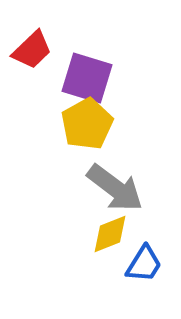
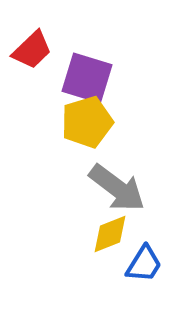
yellow pentagon: moved 2 px up; rotated 12 degrees clockwise
gray arrow: moved 2 px right
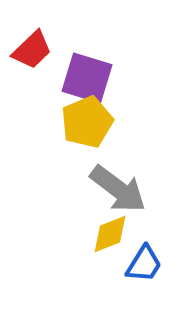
yellow pentagon: rotated 6 degrees counterclockwise
gray arrow: moved 1 px right, 1 px down
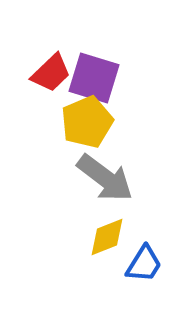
red trapezoid: moved 19 px right, 23 px down
purple square: moved 7 px right
gray arrow: moved 13 px left, 11 px up
yellow diamond: moved 3 px left, 3 px down
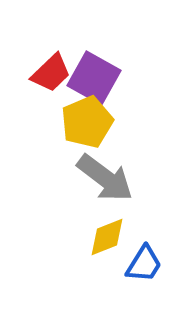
purple square: rotated 12 degrees clockwise
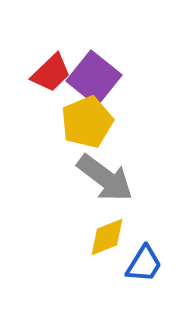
purple square: rotated 10 degrees clockwise
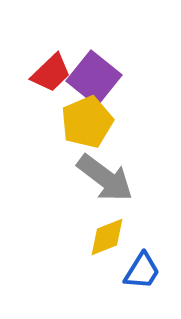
blue trapezoid: moved 2 px left, 7 px down
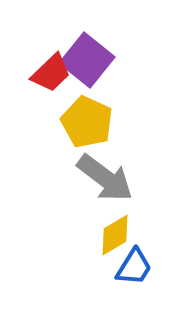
purple square: moved 7 px left, 18 px up
yellow pentagon: rotated 24 degrees counterclockwise
yellow diamond: moved 8 px right, 2 px up; rotated 9 degrees counterclockwise
blue trapezoid: moved 8 px left, 4 px up
